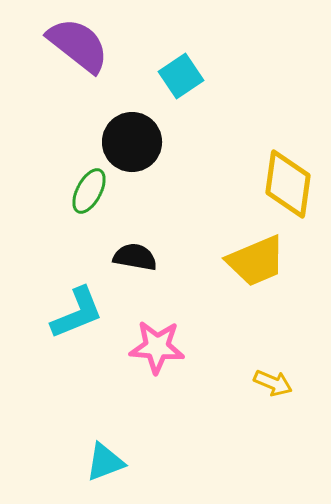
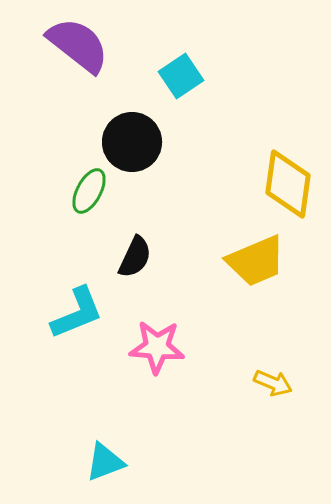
black semicircle: rotated 105 degrees clockwise
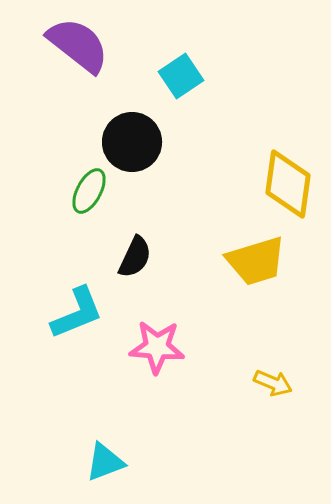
yellow trapezoid: rotated 6 degrees clockwise
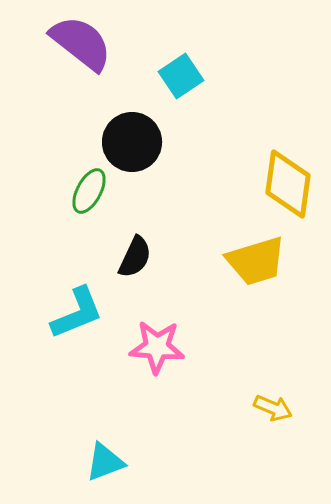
purple semicircle: moved 3 px right, 2 px up
yellow arrow: moved 25 px down
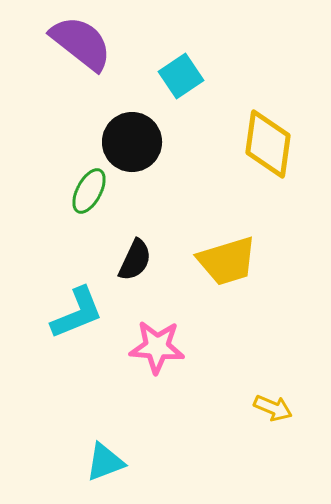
yellow diamond: moved 20 px left, 40 px up
black semicircle: moved 3 px down
yellow trapezoid: moved 29 px left
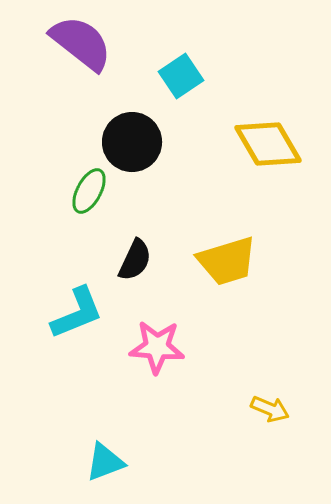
yellow diamond: rotated 38 degrees counterclockwise
yellow arrow: moved 3 px left, 1 px down
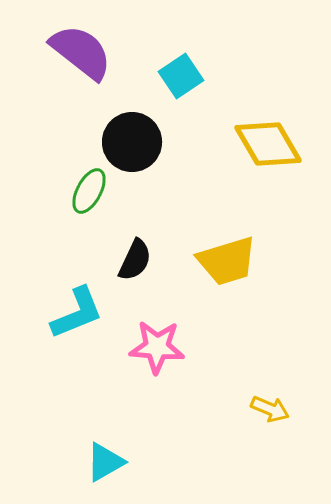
purple semicircle: moved 9 px down
cyan triangle: rotated 9 degrees counterclockwise
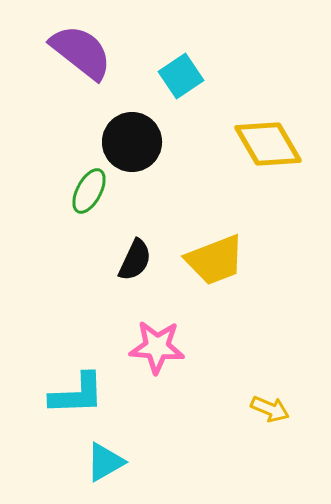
yellow trapezoid: moved 12 px left, 1 px up; rotated 4 degrees counterclockwise
cyan L-shape: moved 81 px down; rotated 20 degrees clockwise
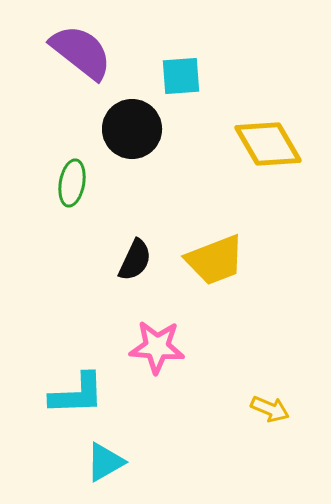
cyan square: rotated 30 degrees clockwise
black circle: moved 13 px up
green ellipse: moved 17 px left, 8 px up; rotated 18 degrees counterclockwise
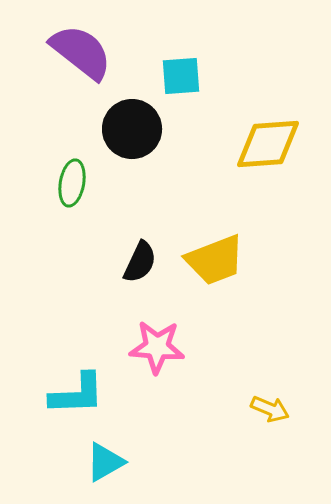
yellow diamond: rotated 64 degrees counterclockwise
black semicircle: moved 5 px right, 2 px down
